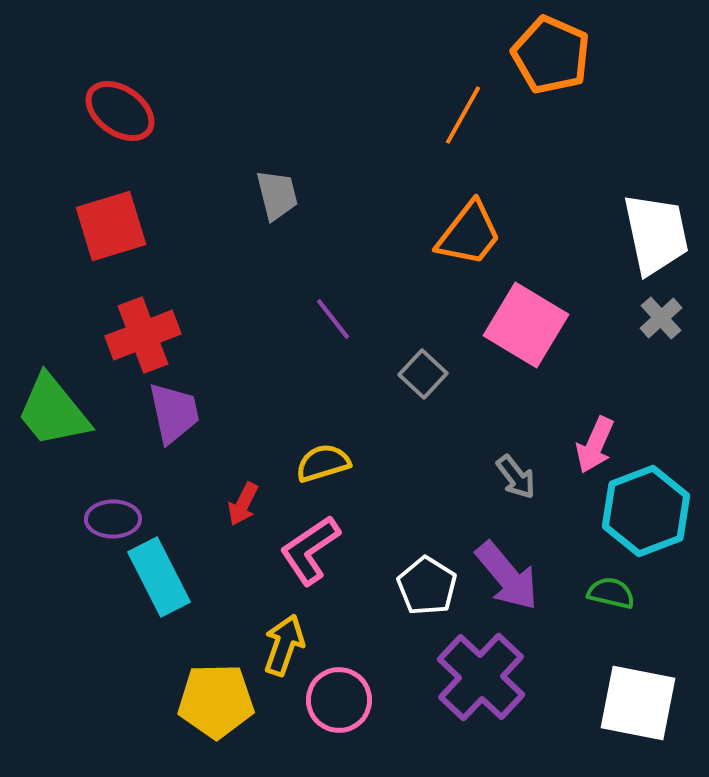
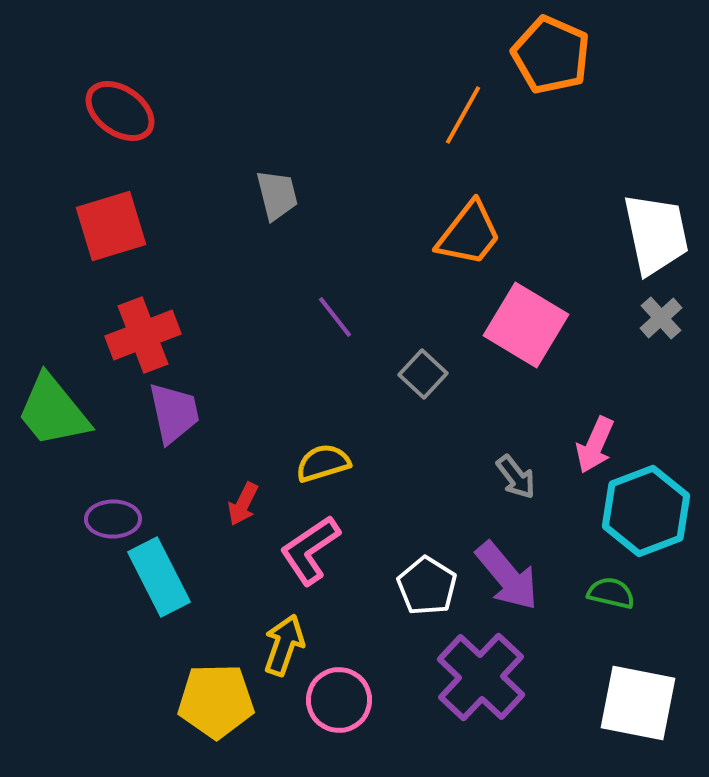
purple line: moved 2 px right, 2 px up
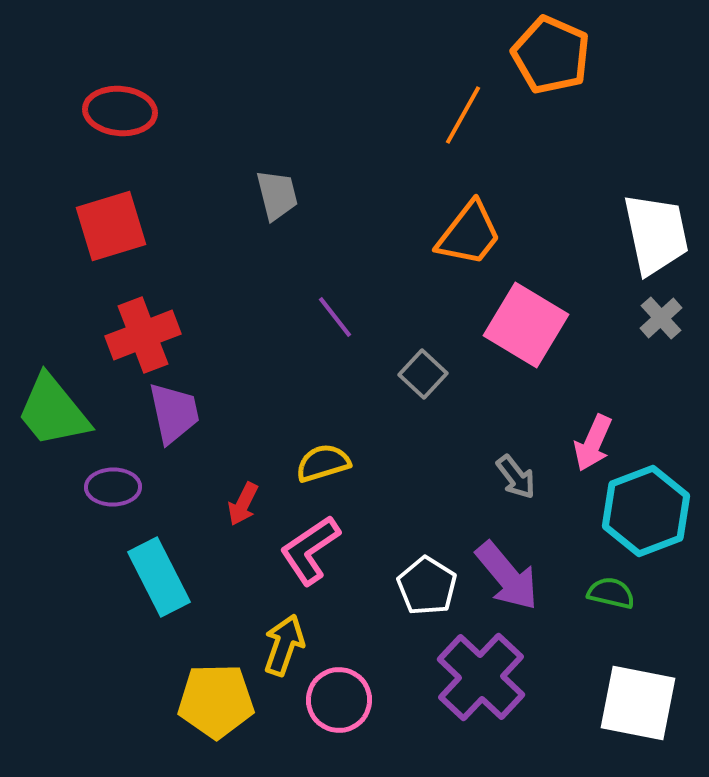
red ellipse: rotated 30 degrees counterclockwise
pink arrow: moved 2 px left, 2 px up
purple ellipse: moved 32 px up
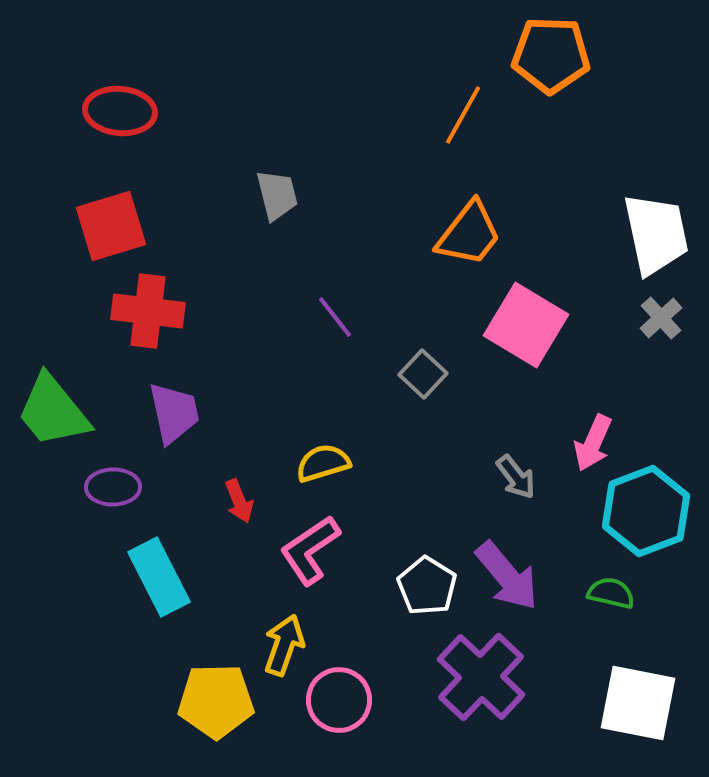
orange pentagon: rotated 22 degrees counterclockwise
red cross: moved 5 px right, 24 px up; rotated 28 degrees clockwise
red arrow: moved 4 px left, 3 px up; rotated 48 degrees counterclockwise
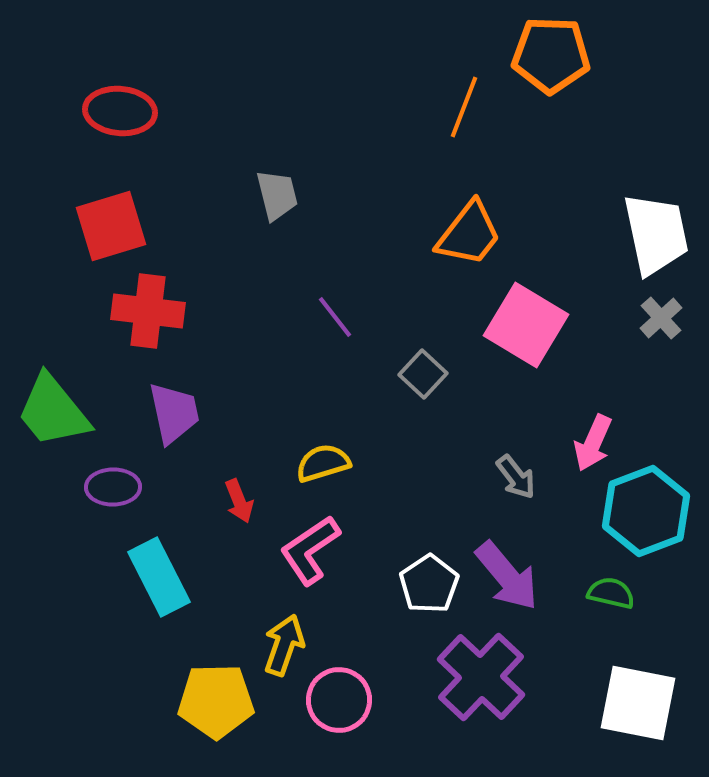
orange line: moved 1 px right, 8 px up; rotated 8 degrees counterclockwise
white pentagon: moved 2 px right, 2 px up; rotated 6 degrees clockwise
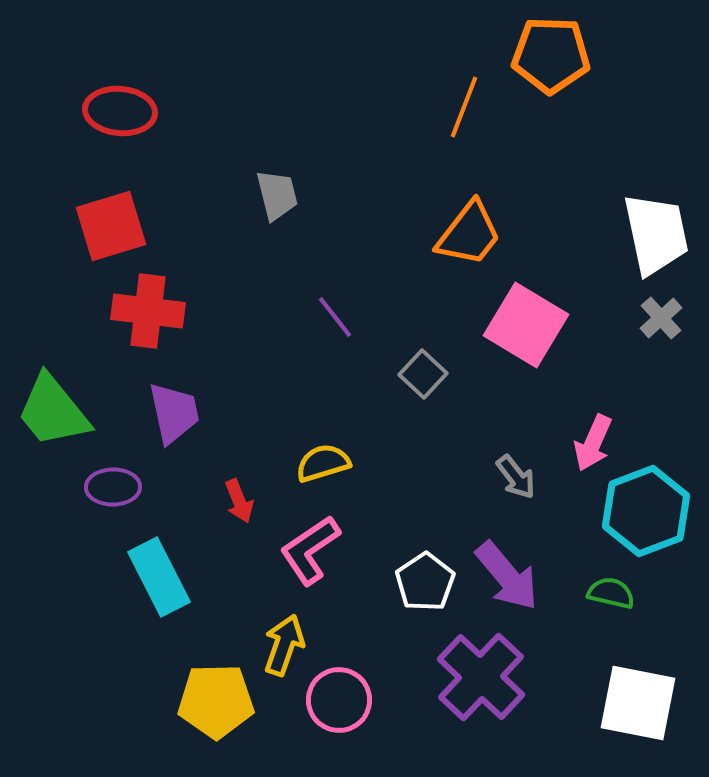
white pentagon: moved 4 px left, 2 px up
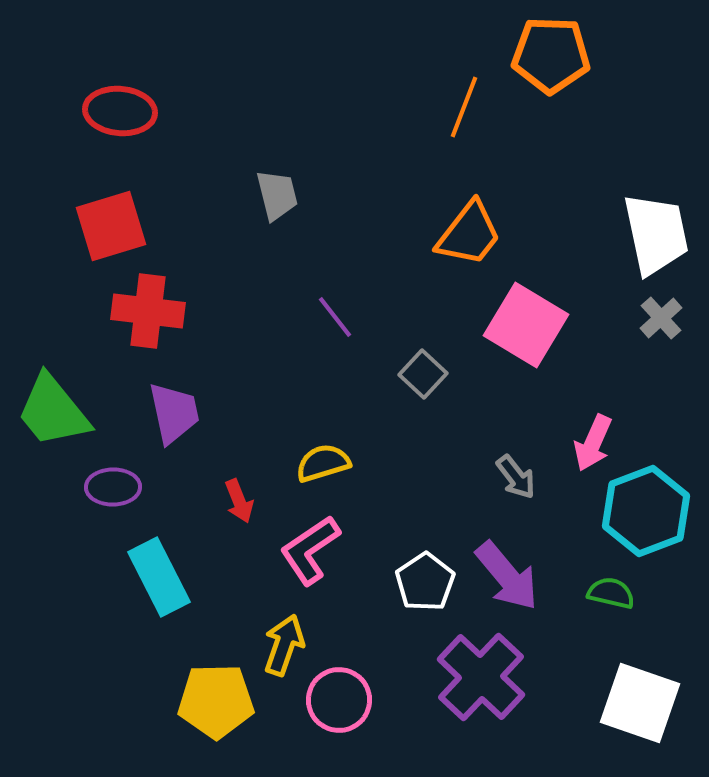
white square: moved 2 px right; rotated 8 degrees clockwise
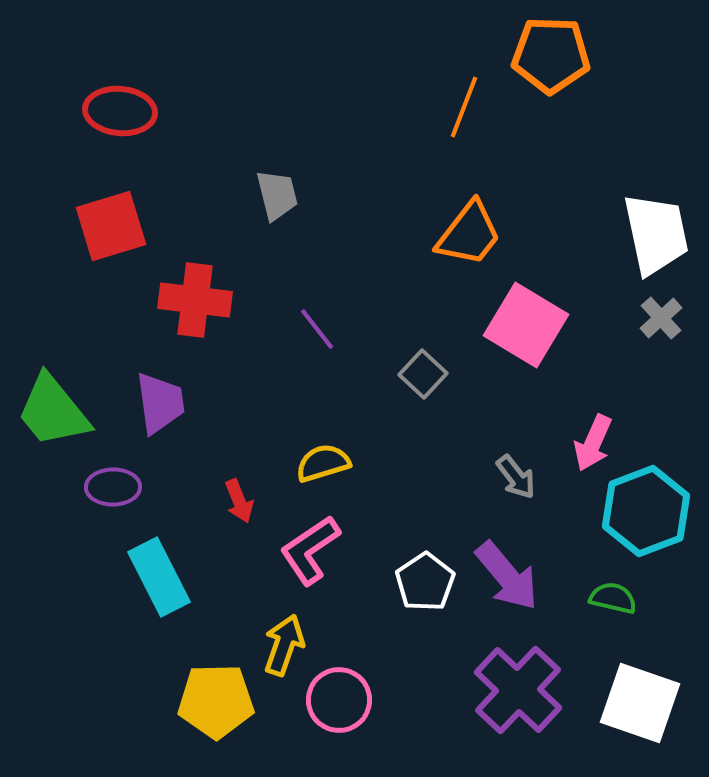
red cross: moved 47 px right, 11 px up
purple line: moved 18 px left, 12 px down
purple trapezoid: moved 14 px left, 10 px up; rotated 4 degrees clockwise
green semicircle: moved 2 px right, 5 px down
purple cross: moved 37 px right, 13 px down
